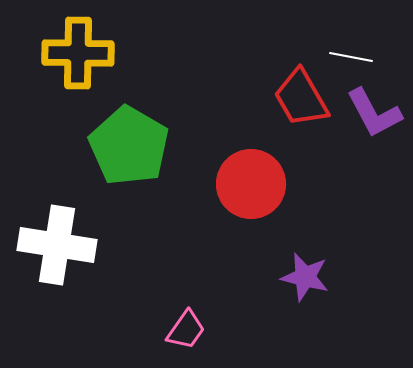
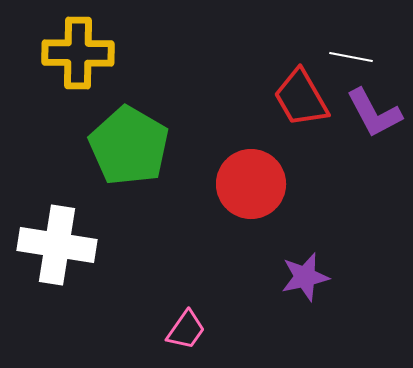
purple star: rotated 27 degrees counterclockwise
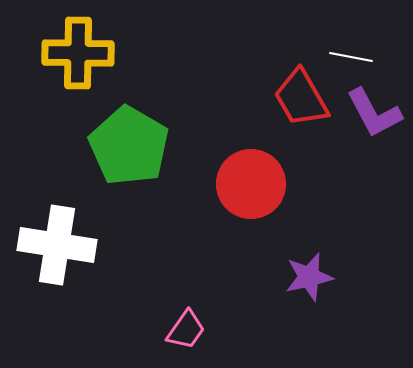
purple star: moved 4 px right
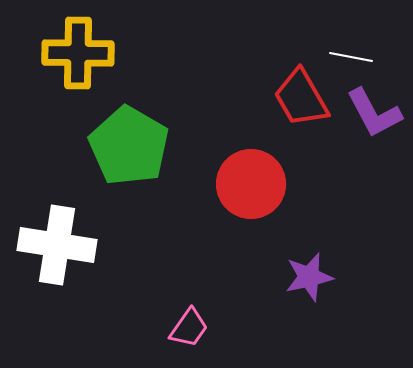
pink trapezoid: moved 3 px right, 2 px up
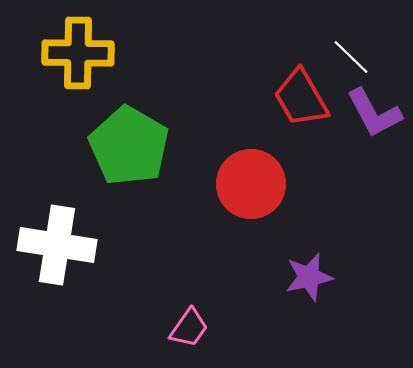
white line: rotated 33 degrees clockwise
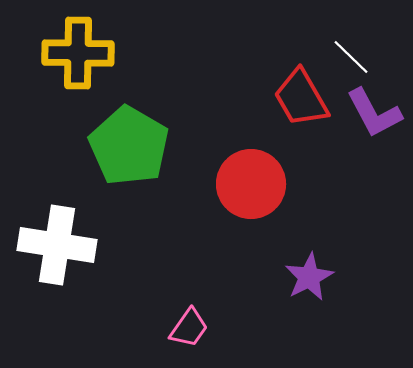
purple star: rotated 15 degrees counterclockwise
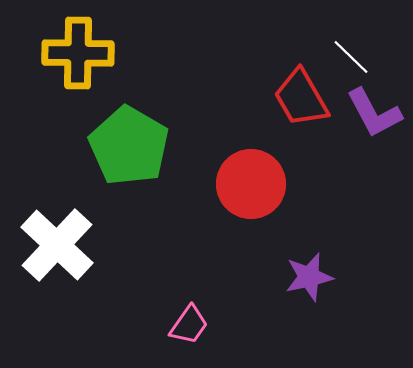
white cross: rotated 34 degrees clockwise
purple star: rotated 15 degrees clockwise
pink trapezoid: moved 3 px up
